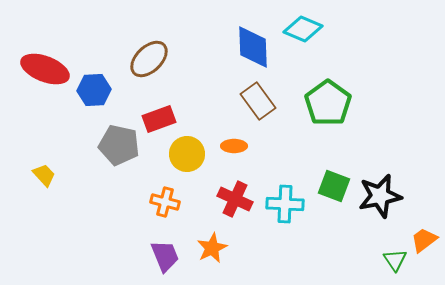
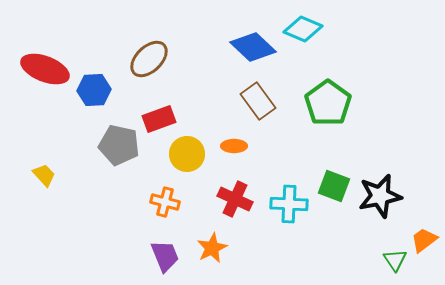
blue diamond: rotated 45 degrees counterclockwise
cyan cross: moved 4 px right
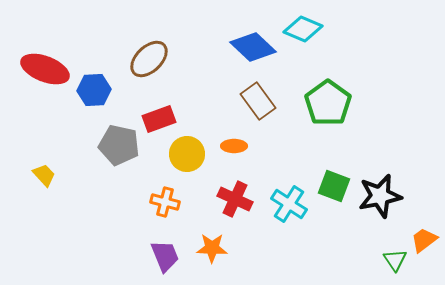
cyan cross: rotated 30 degrees clockwise
orange star: rotated 28 degrees clockwise
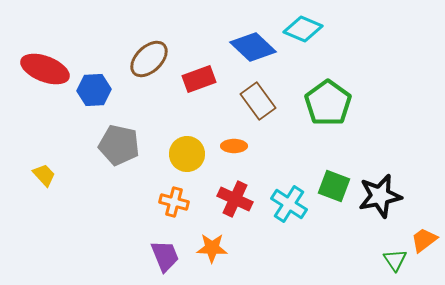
red rectangle: moved 40 px right, 40 px up
orange cross: moved 9 px right
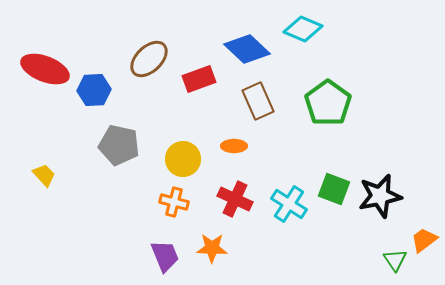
blue diamond: moved 6 px left, 2 px down
brown rectangle: rotated 12 degrees clockwise
yellow circle: moved 4 px left, 5 px down
green square: moved 3 px down
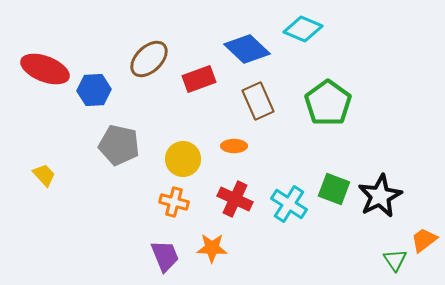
black star: rotated 15 degrees counterclockwise
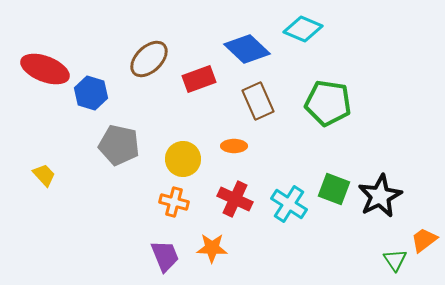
blue hexagon: moved 3 px left, 3 px down; rotated 20 degrees clockwise
green pentagon: rotated 27 degrees counterclockwise
